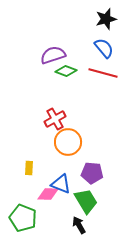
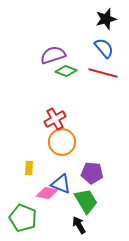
orange circle: moved 6 px left
pink diamond: moved 1 px left, 1 px up; rotated 10 degrees clockwise
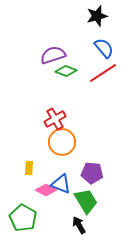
black star: moved 9 px left, 3 px up
red line: rotated 48 degrees counterclockwise
pink diamond: moved 1 px left, 3 px up; rotated 15 degrees clockwise
green pentagon: rotated 8 degrees clockwise
